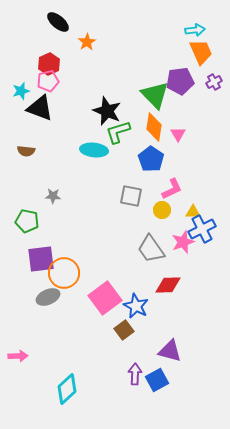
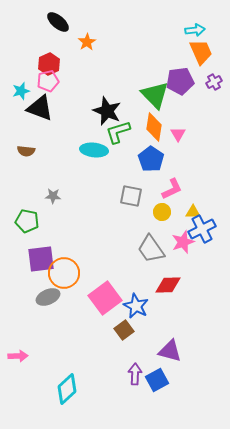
yellow circle: moved 2 px down
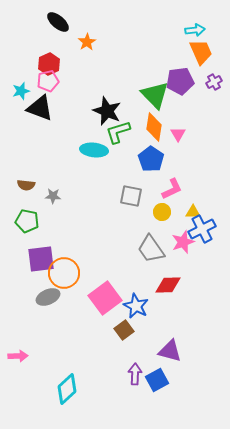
brown semicircle: moved 34 px down
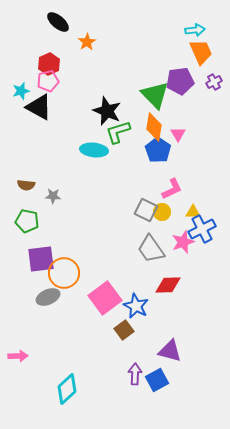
black triangle: moved 1 px left, 1 px up; rotated 8 degrees clockwise
blue pentagon: moved 7 px right, 9 px up
gray square: moved 15 px right, 14 px down; rotated 15 degrees clockwise
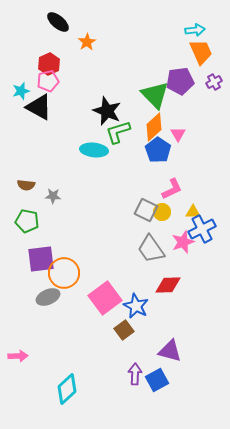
orange diamond: rotated 40 degrees clockwise
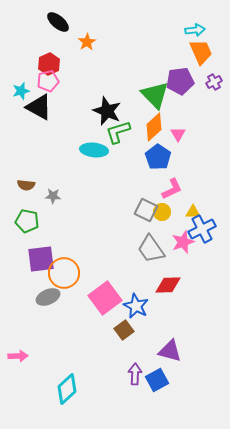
blue pentagon: moved 7 px down
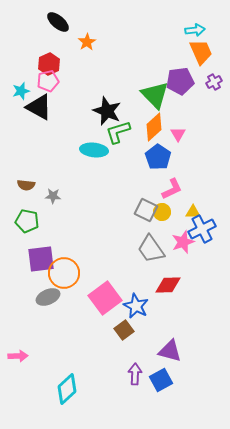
blue square: moved 4 px right
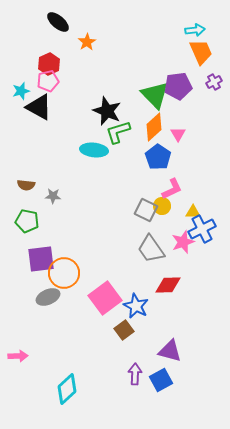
purple pentagon: moved 2 px left, 5 px down
yellow circle: moved 6 px up
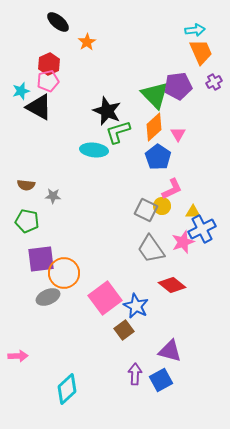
red diamond: moved 4 px right; rotated 40 degrees clockwise
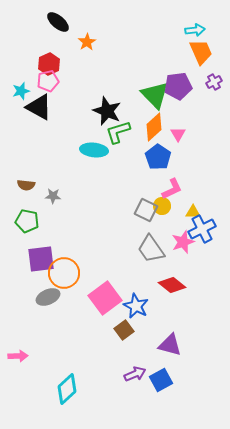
purple triangle: moved 6 px up
purple arrow: rotated 65 degrees clockwise
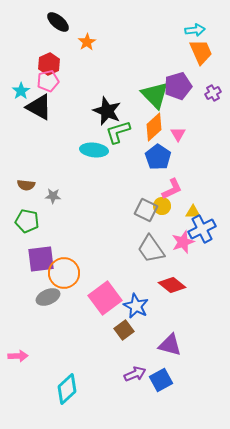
purple cross: moved 1 px left, 11 px down
purple pentagon: rotated 8 degrees counterclockwise
cyan star: rotated 18 degrees counterclockwise
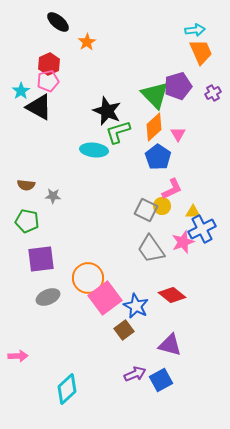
orange circle: moved 24 px right, 5 px down
red diamond: moved 10 px down
